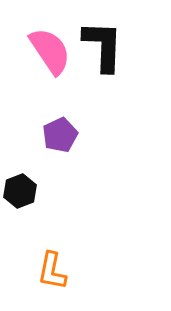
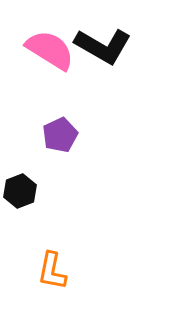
black L-shape: rotated 118 degrees clockwise
pink semicircle: moved 1 px up; rotated 24 degrees counterclockwise
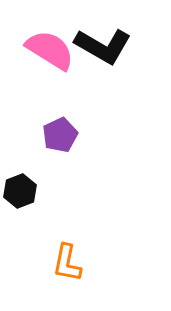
orange L-shape: moved 15 px right, 8 px up
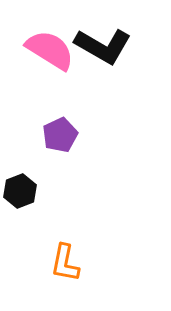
orange L-shape: moved 2 px left
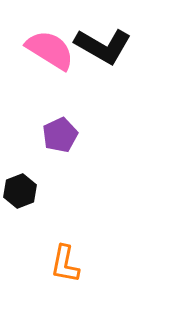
orange L-shape: moved 1 px down
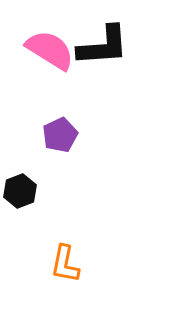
black L-shape: rotated 34 degrees counterclockwise
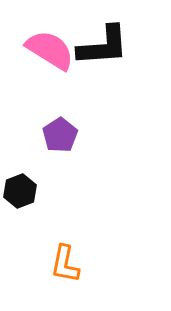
purple pentagon: rotated 8 degrees counterclockwise
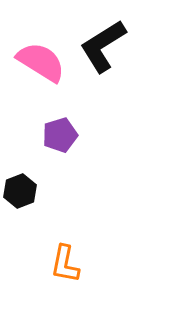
black L-shape: rotated 152 degrees clockwise
pink semicircle: moved 9 px left, 12 px down
purple pentagon: rotated 16 degrees clockwise
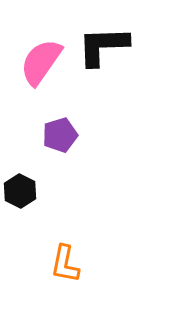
black L-shape: rotated 30 degrees clockwise
pink semicircle: rotated 87 degrees counterclockwise
black hexagon: rotated 12 degrees counterclockwise
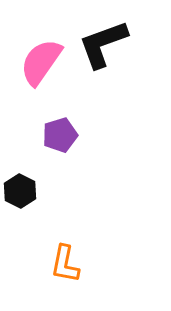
black L-shape: moved 2 px up; rotated 18 degrees counterclockwise
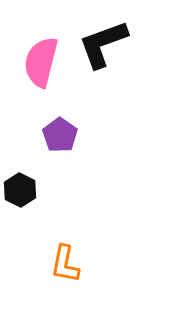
pink semicircle: rotated 21 degrees counterclockwise
purple pentagon: rotated 20 degrees counterclockwise
black hexagon: moved 1 px up
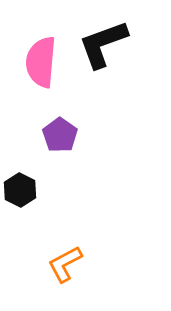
pink semicircle: rotated 9 degrees counterclockwise
orange L-shape: rotated 51 degrees clockwise
